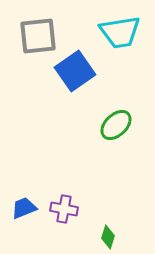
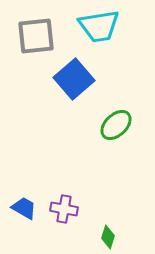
cyan trapezoid: moved 21 px left, 6 px up
gray square: moved 2 px left
blue square: moved 1 px left, 8 px down; rotated 6 degrees counterclockwise
blue trapezoid: rotated 52 degrees clockwise
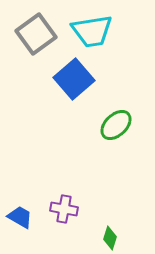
cyan trapezoid: moved 7 px left, 5 px down
gray square: moved 2 px up; rotated 30 degrees counterclockwise
blue trapezoid: moved 4 px left, 9 px down
green diamond: moved 2 px right, 1 px down
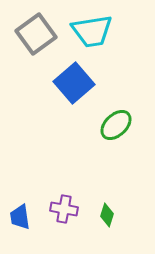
blue square: moved 4 px down
blue trapezoid: rotated 128 degrees counterclockwise
green diamond: moved 3 px left, 23 px up
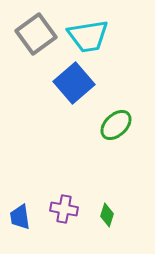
cyan trapezoid: moved 4 px left, 5 px down
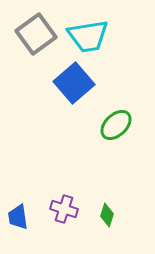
purple cross: rotated 8 degrees clockwise
blue trapezoid: moved 2 px left
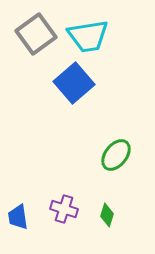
green ellipse: moved 30 px down; rotated 8 degrees counterclockwise
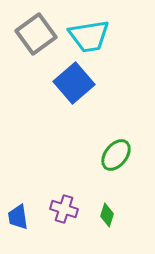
cyan trapezoid: moved 1 px right
